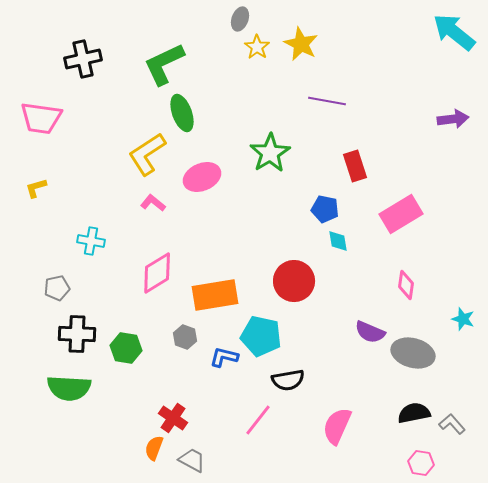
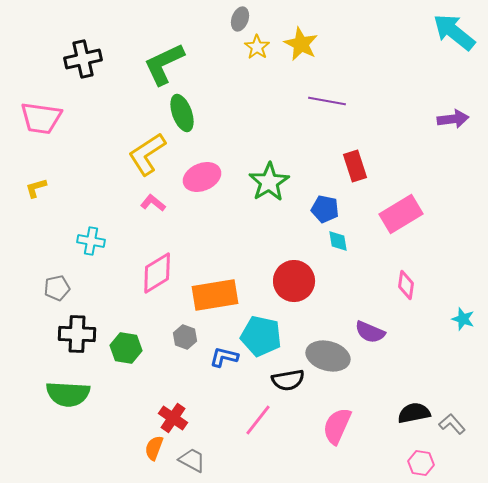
green star at (270, 153): moved 1 px left, 29 px down
gray ellipse at (413, 353): moved 85 px left, 3 px down
green semicircle at (69, 388): moved 1 px left, 6 px down
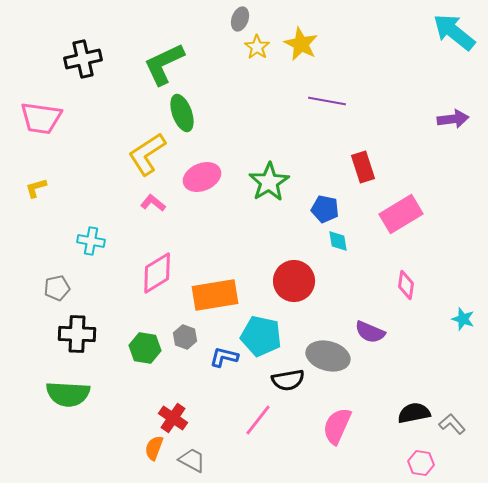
red rectangle at (355, 166): moved 8 px right, 1 px down
green hexagon at (126, 348): moved 19 px right
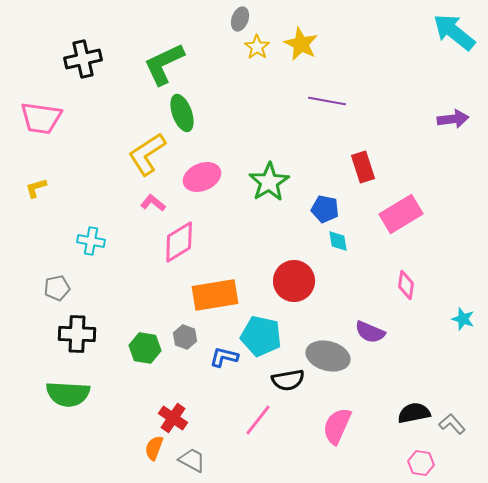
pink diamond at (157, 273): moved 22 px right, 31 px up
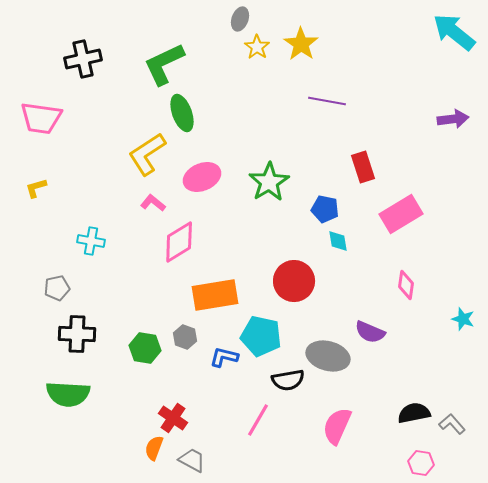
yellow star at (301, 44): rotated 8 degrees clockwise
pink line at (258, 420): rotated 8 degrees counterclockwise
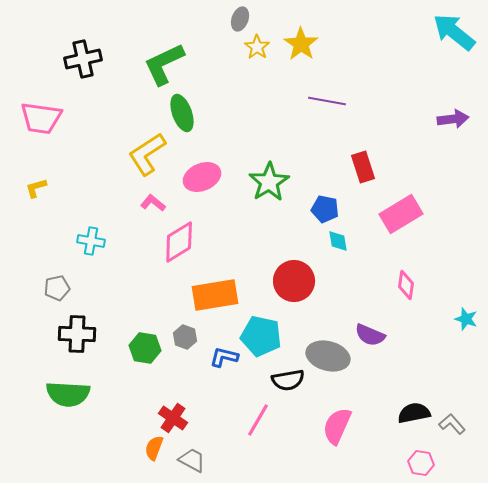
cyan star at (463, 319): moved 3 px right
purple semicircle at (370, 332): moved 3 px down
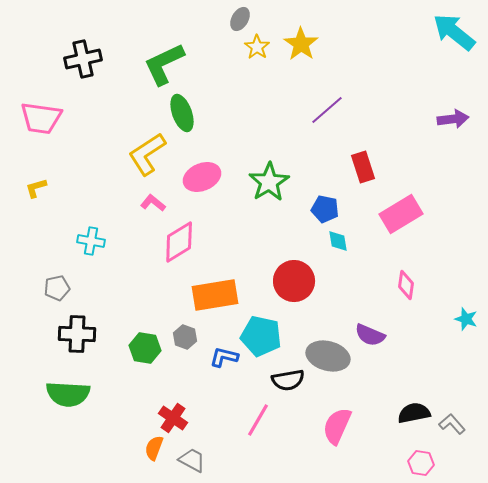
gray ellipse at (240, 19): rotated 10 degrees clockwise
purple line at (327, 101): moved 9 px down; rotated 51 degrees counterclockwise
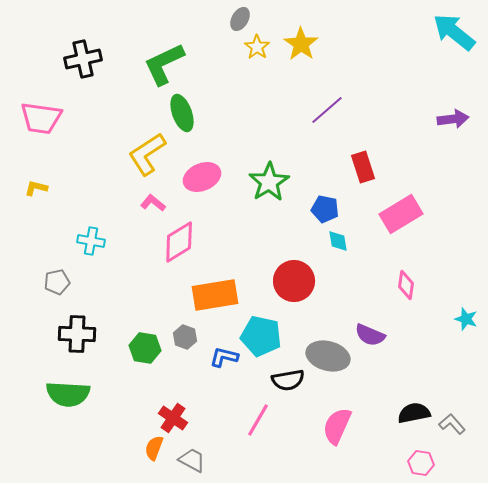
yellow L-shape at (36, 188): rotated 30 degrees clockwise
gray pentagon at (57, 288): moved 6 px up
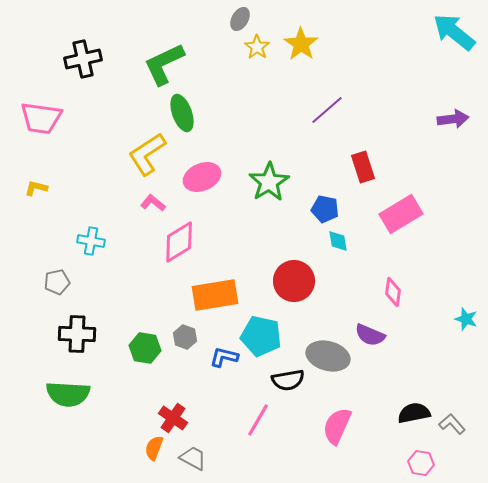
pink diamond at (406, 285): moved 13 px left, 7 px down
gray trapezoid at (192, 460): moved 1 px right, 2 px up
